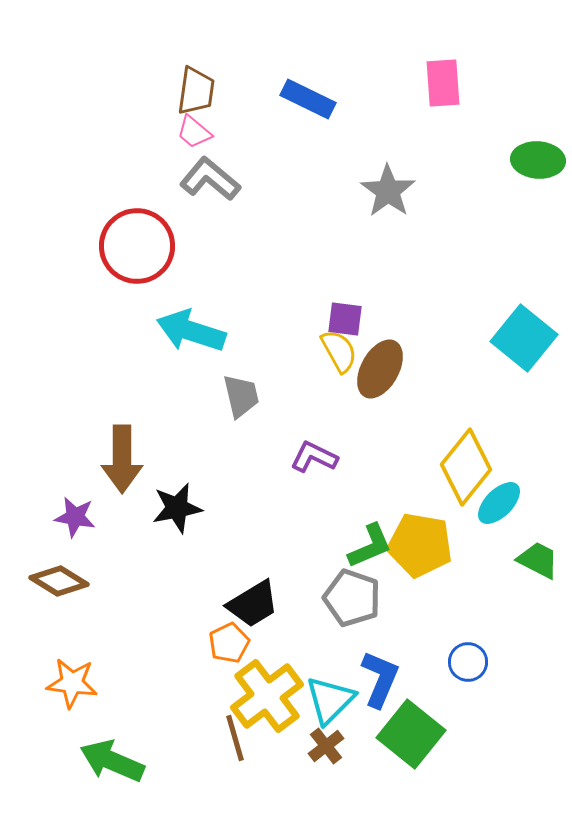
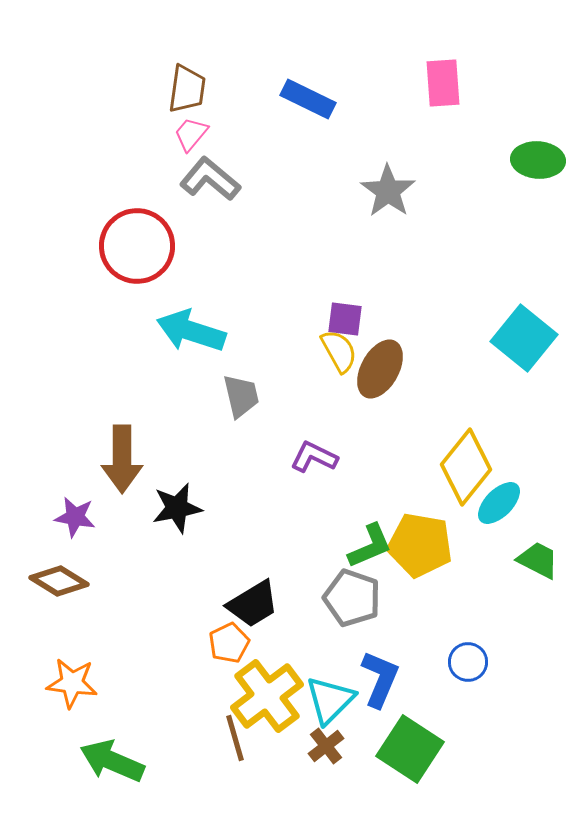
brown trapezoid: moved 9 px left, 2 px up
pink trapezoid: moved 3 px left, 2 px down; rotated 90 degrees clockwise
green square: moved 1 px left, 15 px down; rotated 6 degrees counterclockwise
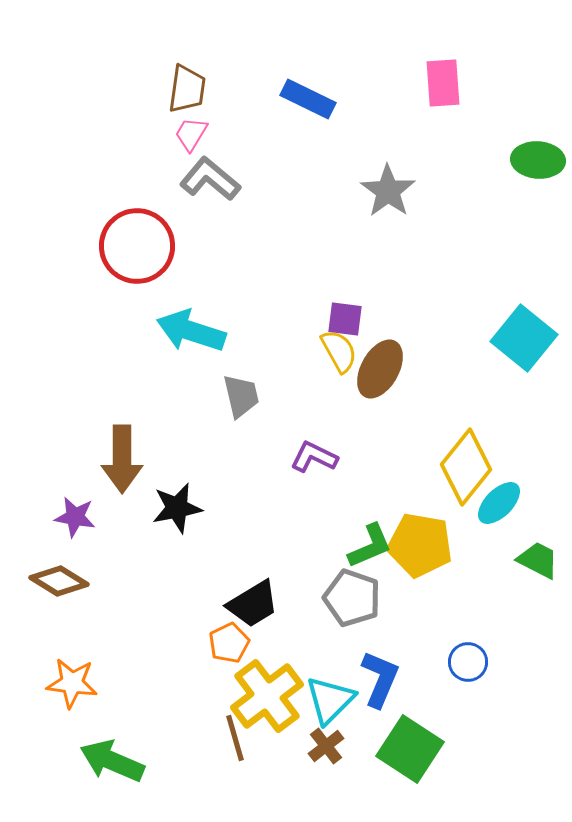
pink trapezoid: rotated 9 degrees counterclockwise
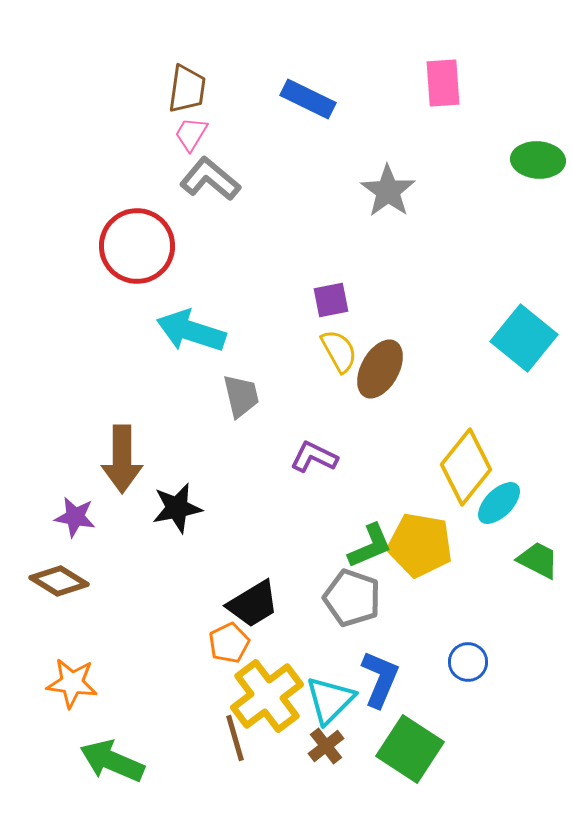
purple square: moved 14 px left, 19 px up; rotated 18 degrees counterclockwise
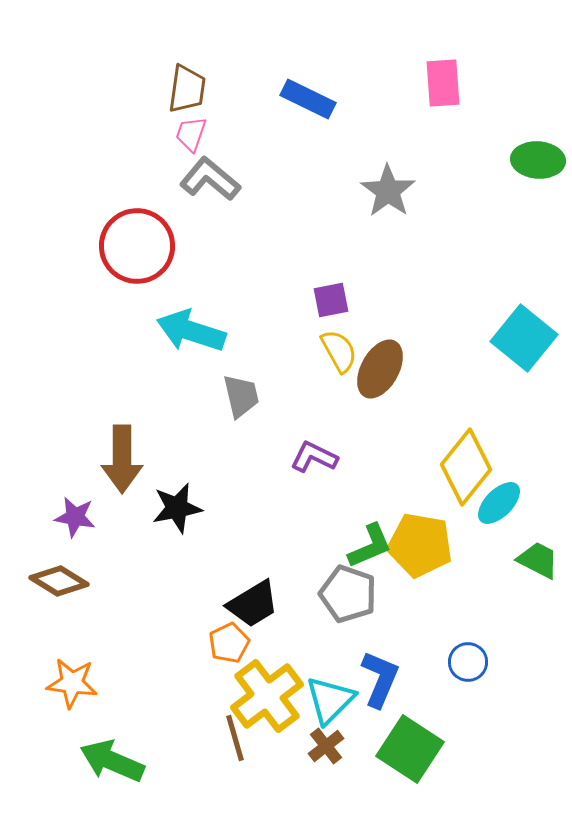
pink trapezoid: rotated 12 degrees counterclockwise
gray pentagon: moved 4 px left, 4 px up
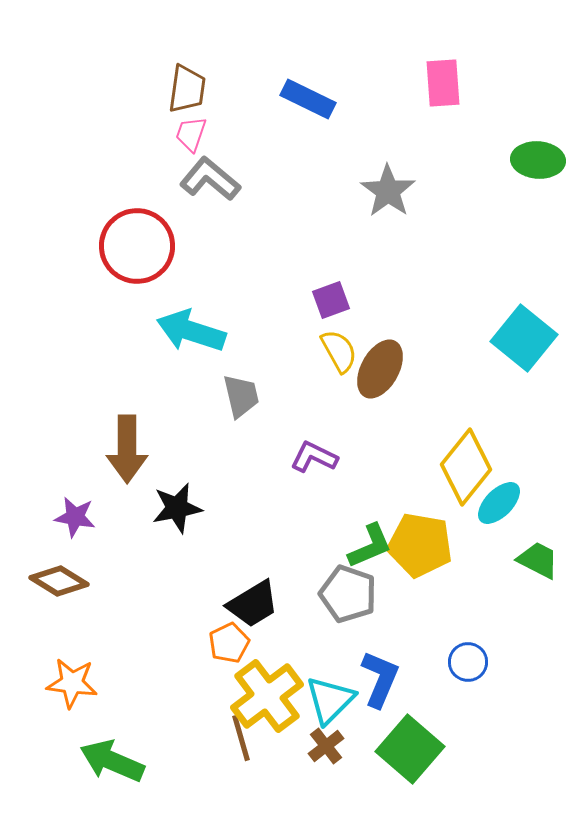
purple square: rotated 9 degrees counterclockwise
brown arrow: moved 5 px right, 10 px up
brown line: moved 6 px right
green square: rotated 8 degrees clockwise
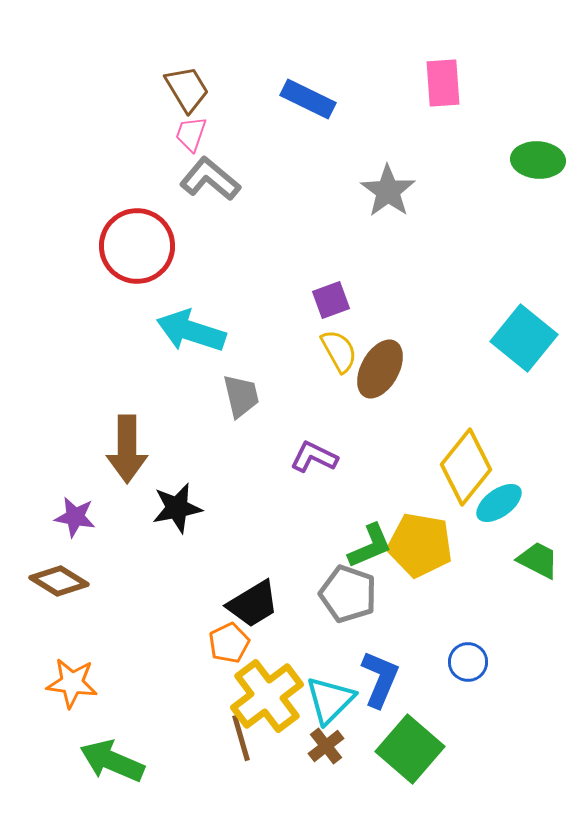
brown trapezoid: rotated 39 degrees counterclockwise
cyan ellipse: rotated 9 degrees clockwise
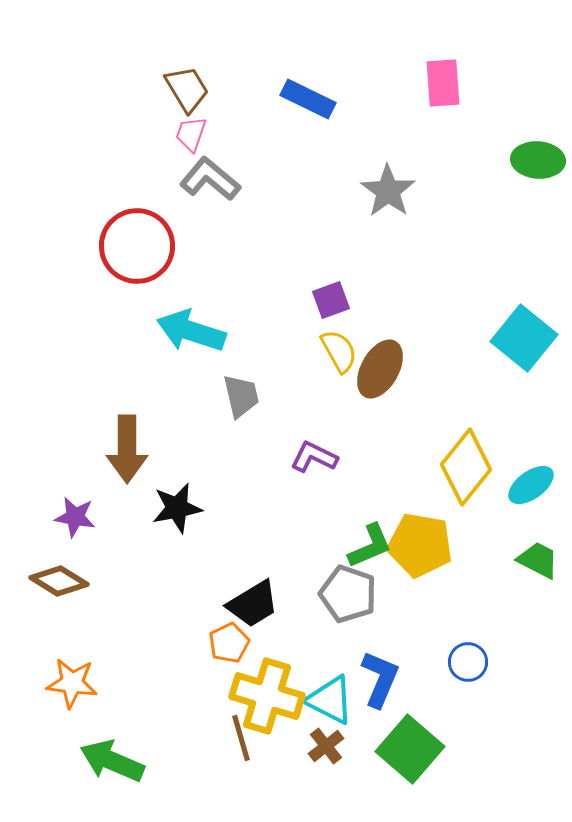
cyan ellipse: moved 32 px right, 18 px up
yellow cross: rotated 36 degrees counterclockwise
cyan triangle: rotated 48 degrees counterclockwise
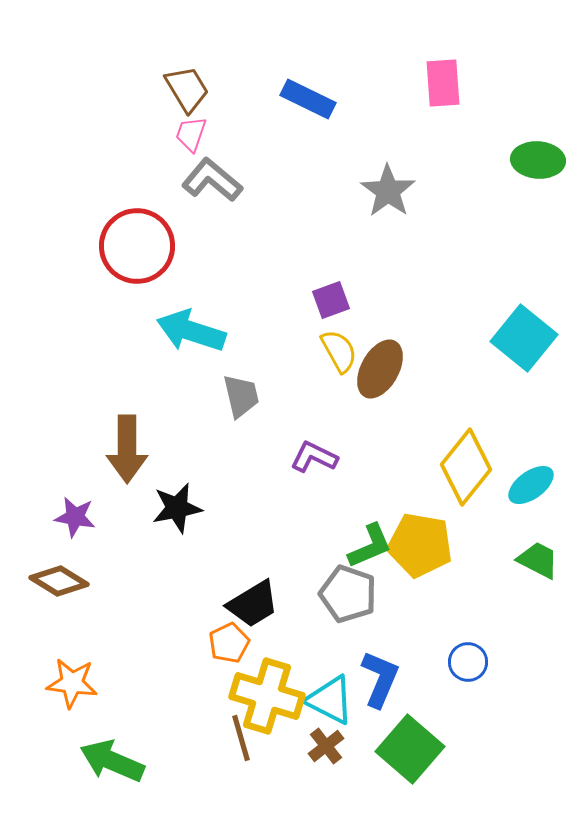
gray L-shape: moved 2 px right, 1 px down
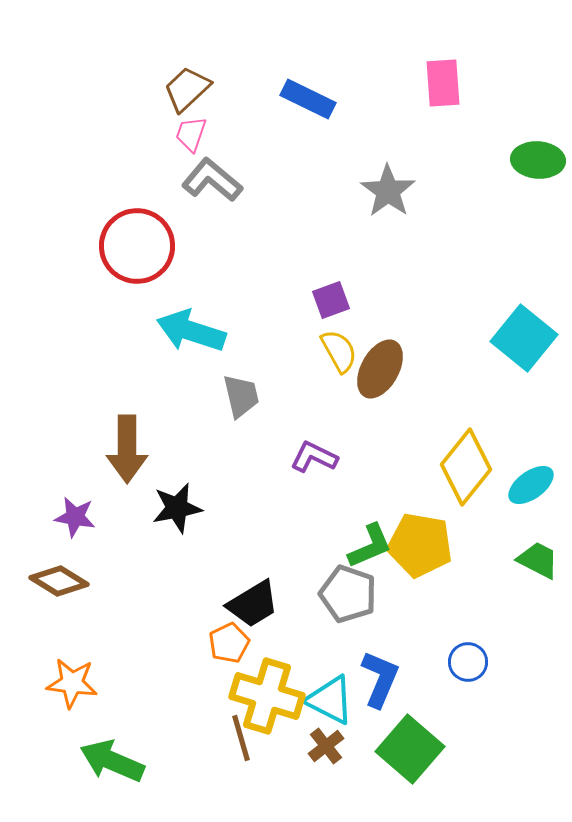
brown trapezoid: rotated 102 degrees counterclockwise
